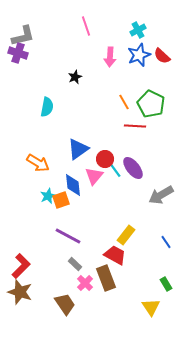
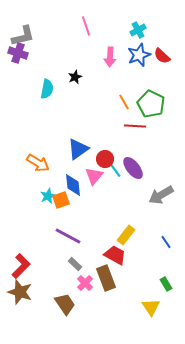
cyan semicircle: moved 18 px up
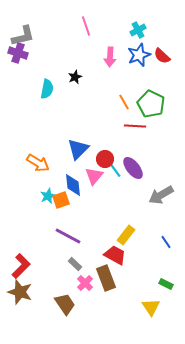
blue triangle: rotated 10 degrees counterclockwise
green rectangle: rotated 32 degrees counterclockwise
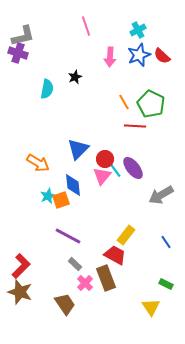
pink triangle: moved 8 px right
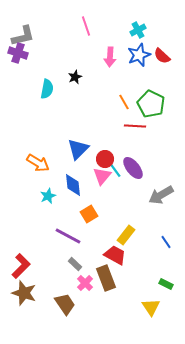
orange square: moved 28 px right, 14 px down; rotated 12 degrees counterclockwise
brown star: moved 4 px right, 1 px down
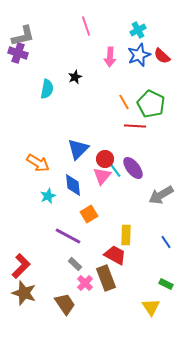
yellow rectangle: rotated 36 degrees counterclockwise
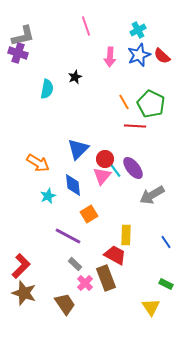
gray arrow: moved 9 px left
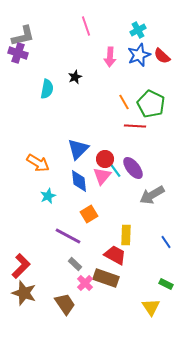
blue diamond: moved 6 px right, 4 px up
brown rectangle: rotated 50 degrees counterclockwise
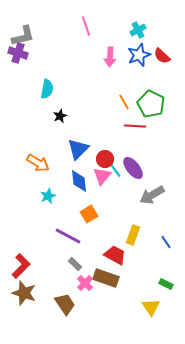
black star: moved 15 px left, 39 px down
yellow rectangle: moved 7 px right; rotated 18 degrees clockwise
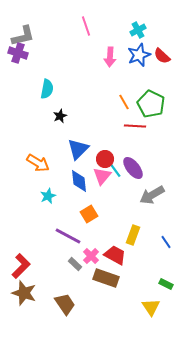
pink cross: moved 6 px right, 27 px up
